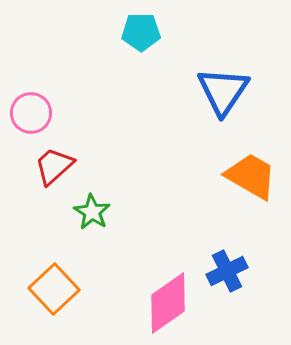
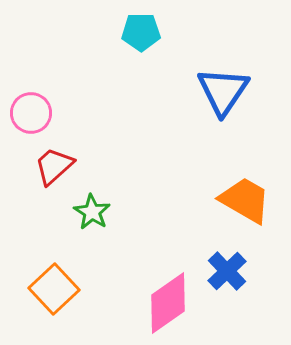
orange trapezoid: moved 6 px left, 24 px down
blue cross: rotated 18 degrees counterclockwise
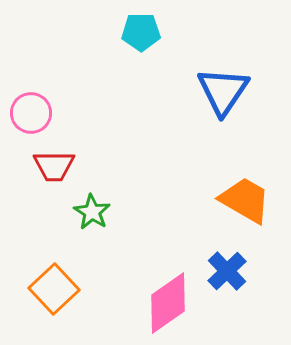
red trapezoid: rotated 138 degrees counterclockwise
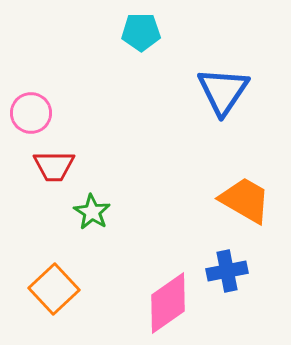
blue cross: rotated 33 degrees clockwise
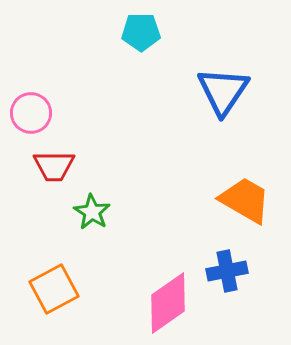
orange square: rotated 15 degrees clockwise
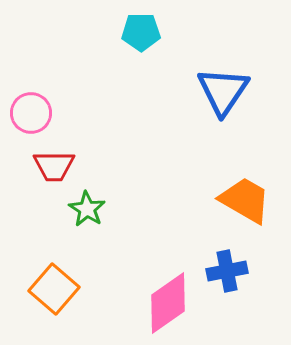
green star: moved 5 px left, 3 px up
orange square: rotated 21 degrees counterclockwise
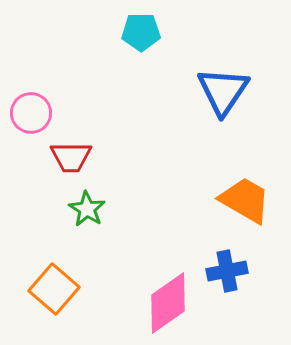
red trapezoid: moved 17 px right, 9 px up
